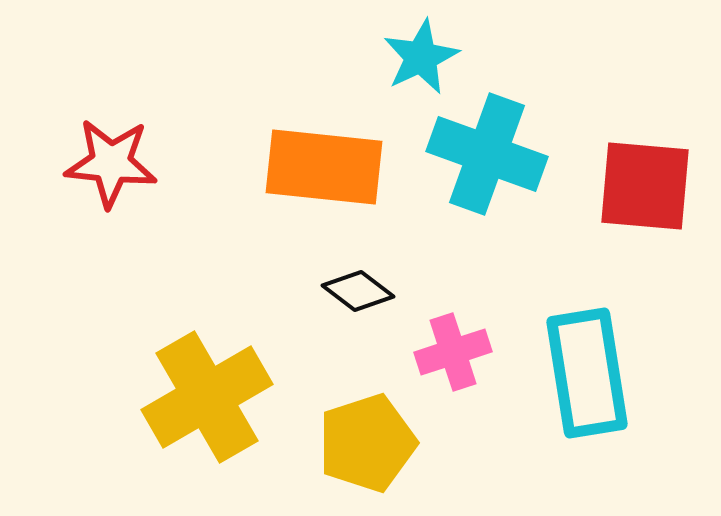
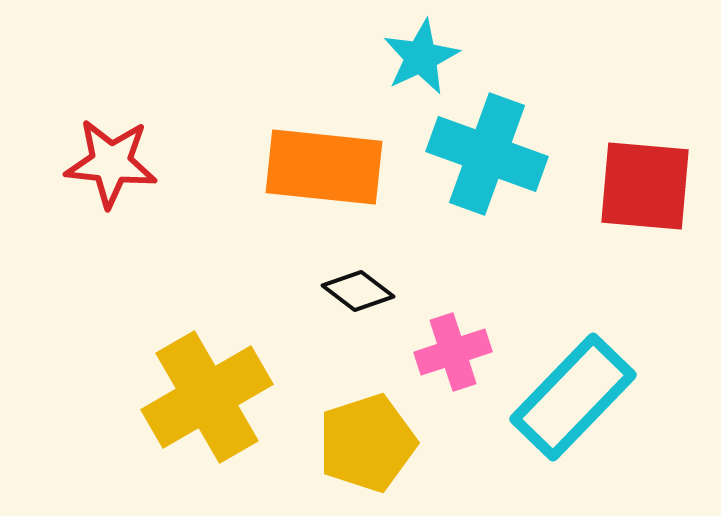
cyan rectangle: moved 14 px left, 24 px down; rotated 53 degrees clockwise
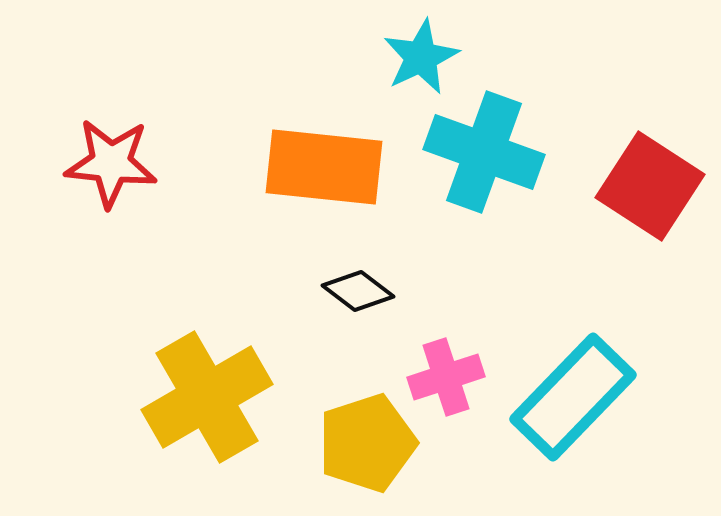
cyan cross: moved 3 px left, 2 px up
red square: moved 5 px right; rotated 28 degrees clockwise
pink cross: moved 7 px left, 25 px down
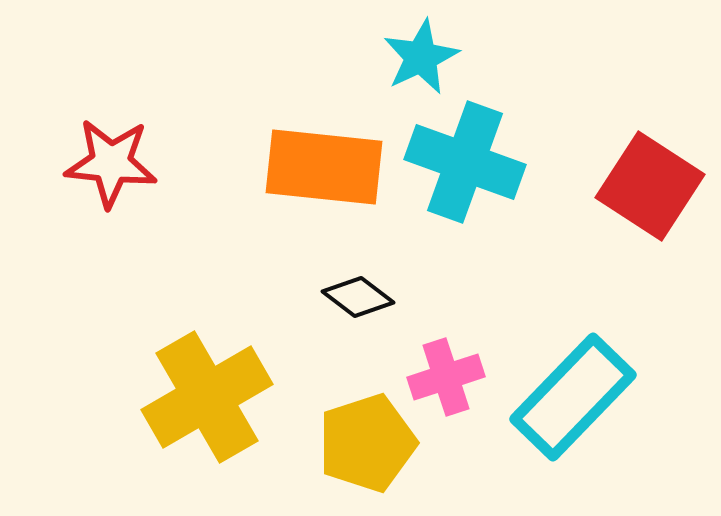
cyan cross: moved 19 px left, 10 px down
black diamond: moved 6 px down
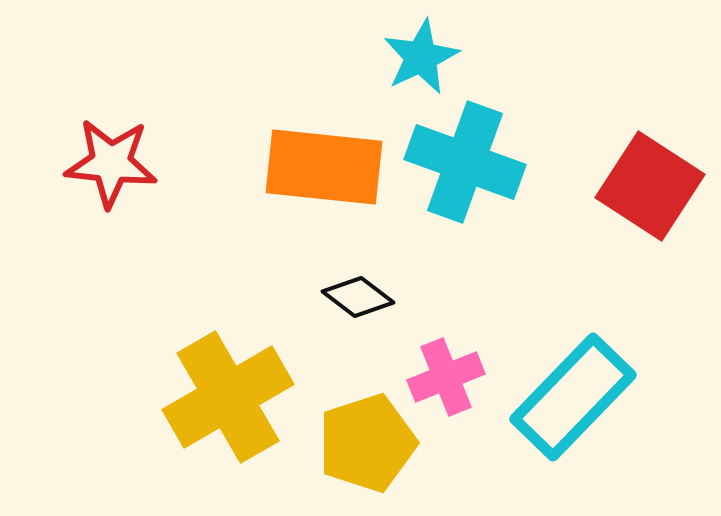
pink cross: rotated 4 degrees counterclockwise
yellow cross: moved 21 px right
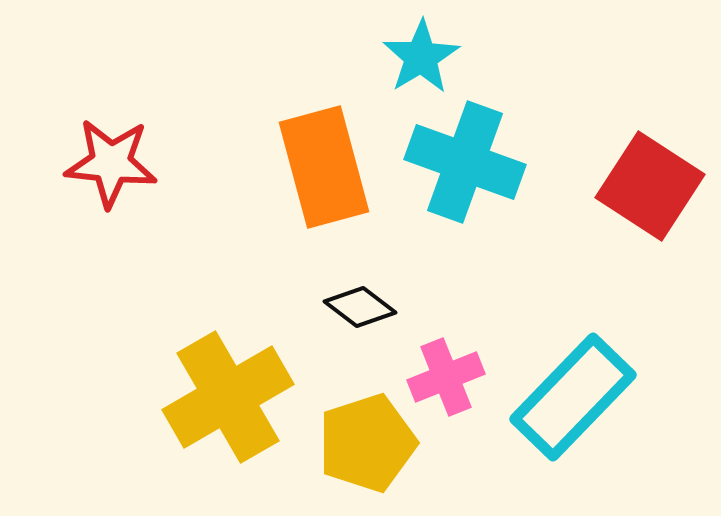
cyan star: rotated 6 degrees counterclockwise
orange rectangle: rotated 69 degrees clockwise
black diamond: moved 2 px right, 10 px down
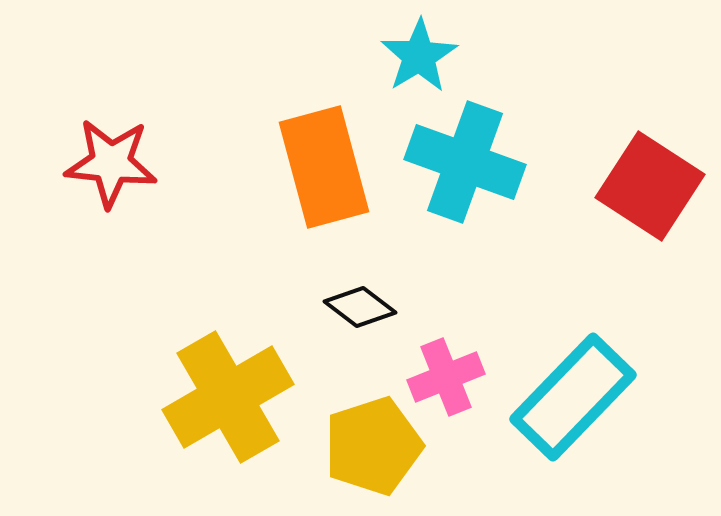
cyan star: moved 2 px left, 1 px up
yellow pentagon: moved 6 px right, 3 px down
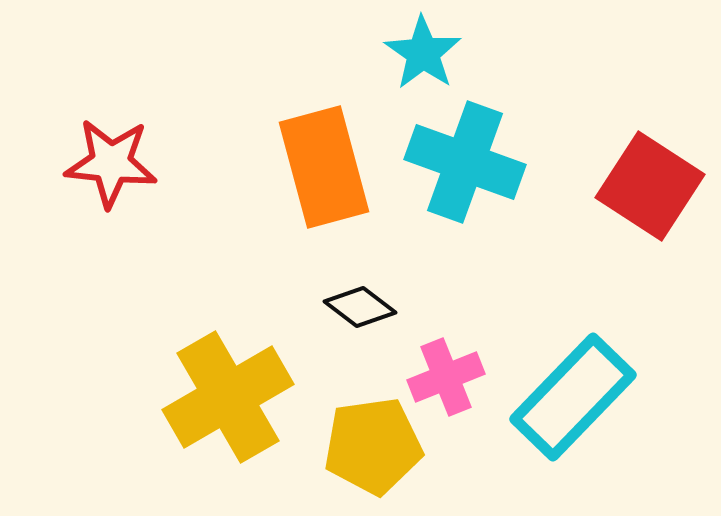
cyan star: moved 4 px right, 3 px up; rotated 6 degrees counterclockwise
yellow pentagon: rotated 10 degrees clockwise
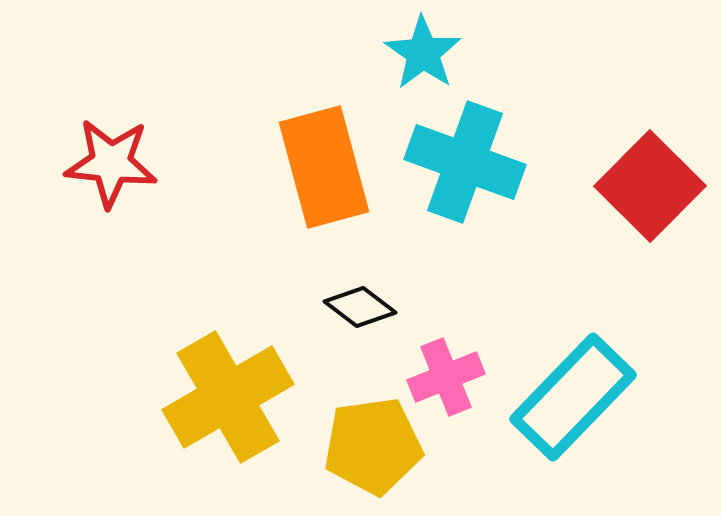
red square: rotated 12 degrees clockwise
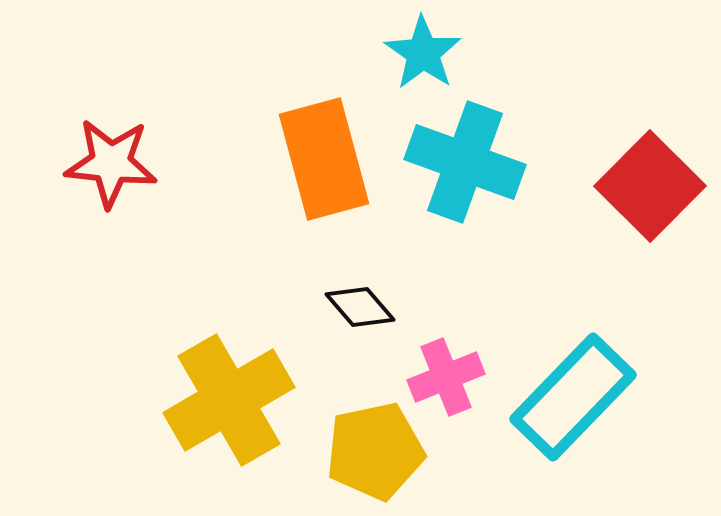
orange rectangle: moved 8 px up
black diamond: rotated 12 degrees clockwise
yellow cross: moved 1 px right, 3 px down
yellow pentagon: moved 2 px right, 5 px down; rotated 4 degrees counterclockwise
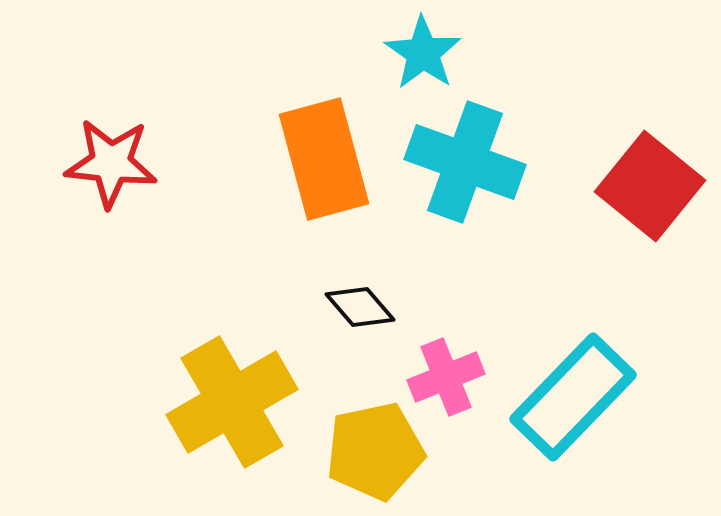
red square: rotated 6 degrees counterclockwise
yellow cross: moved 3 px right, 2 px down
